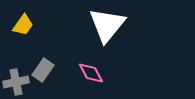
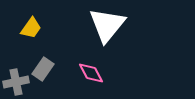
yellow trapezoid: moved 8 px right, 3 px down
gray rectangle: moved 1 px up
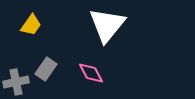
yellow trapezoid: moved 3 px up
gray rectangle: moved 3 px right
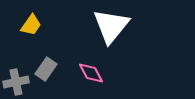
white triangle: moved 4 px right, 1 px down
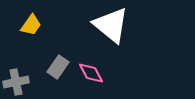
white triangle: moved 1 px up; rotated 30 degrees counterclockwise
gray rectangle: moved 12 px right, 2 px up
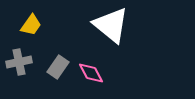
gray cross: moved 3 px right, 20 px up
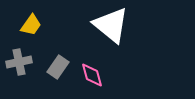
pink diamond: moved 1 px right, 2 px down; rotated 12 degrees clockwise
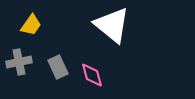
white triangle: moved 1 px right
gray rectangle: rotated 60 degrees counterclockwise
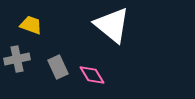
yellow trapezoid: rotated 105 degrees counterclockwise
gray cross: moved 2 px left, 3 px up
pink diamond: rotated 16 degrees counterclockwise
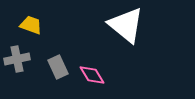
white triangle: moved 14 px right
